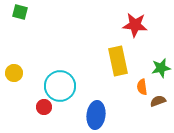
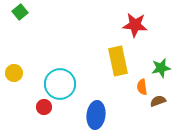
green square: rotated 35 degrees clockwise
cyan circle: moved 2 px up
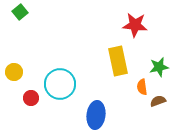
green star: moved 2 px left, 1 px up
yellow circle: moved 1 px up
red circle: moved 13 px left, 9 px up
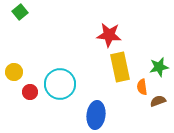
red star: moved 26 px left, 10 px down
yellow rectangle: moved 2 px right, 6 px down
red circle: moved 1 px left, 6 px up
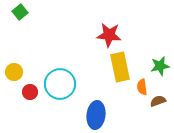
green star: moved 1 px right, 1 px up
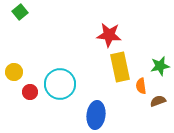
orange semicircle: moved 1 px left, 1 px up
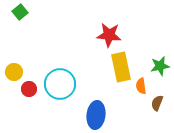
yellow rectangle: moved 1 px right
red circle: moved 1 px left, 3 px up
brown semicircle: moved 1 px left, 2 px down; rotated 49 degrees counterclockwise
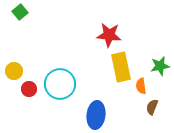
yellow circle: moved 1 px up
brown semicircle: moved 5 px left, 4 px down
